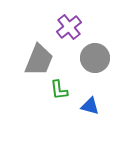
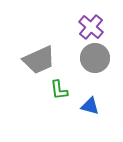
purple cross: moved 22 px right; rotated 10 degrees counterclockwise
gray trapezoid: rotated 44 degrees clockwise
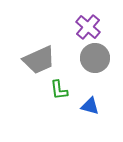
purple cross: moved 3 px left
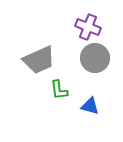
purple cross: rotated 20 degrees counterclockwise
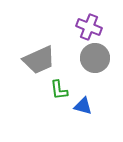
purple cross: moved 1 px right
blue triangle: moved 7 px left
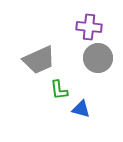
purple cross: rotated 15 degrees counterclockwise
gray circle: moved 3 px right
blue triangle: moved 2 px left, 3 px down
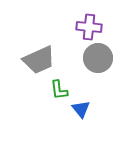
blue triangle: rotated 36 degrees clockwise
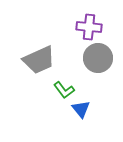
green L-shape: moved 5 px right; rotated 30 degrees counterclockwise
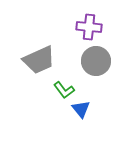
gray circle: moved 2 px left, 3 px down
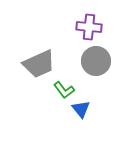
gray trapezoid: moved 4 px down
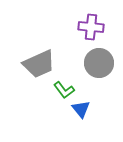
purple cross: moved 2 px right
gray circle: moved 3 px right, 2 px down
